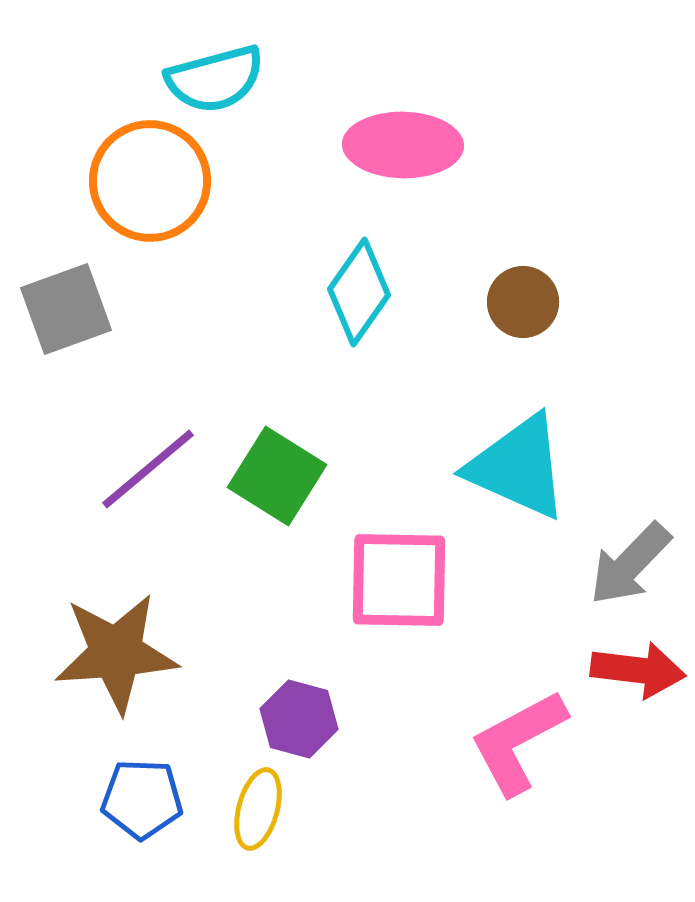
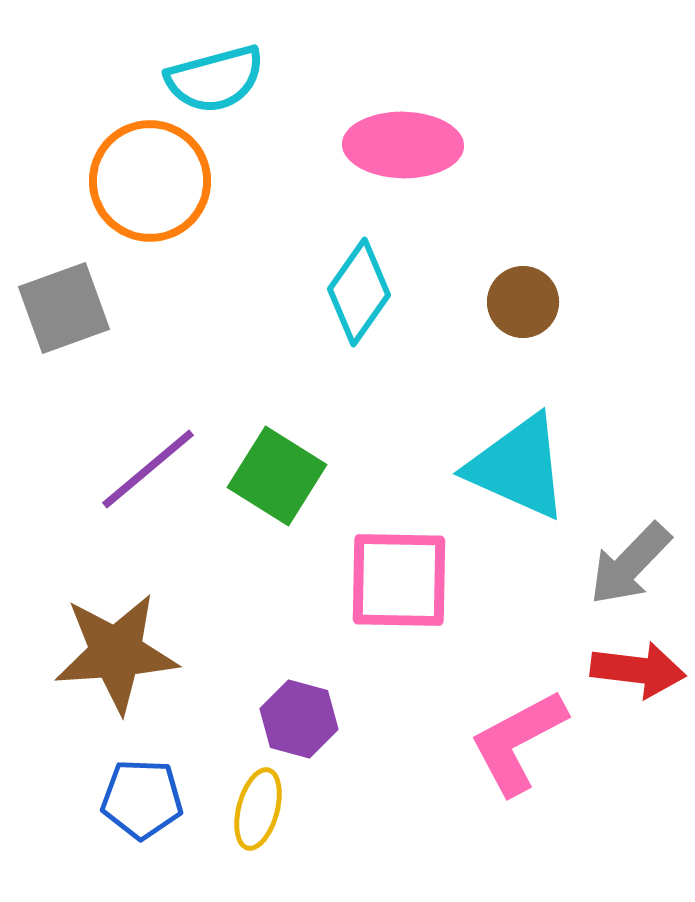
gray square: moved 2 px left, 1 px up
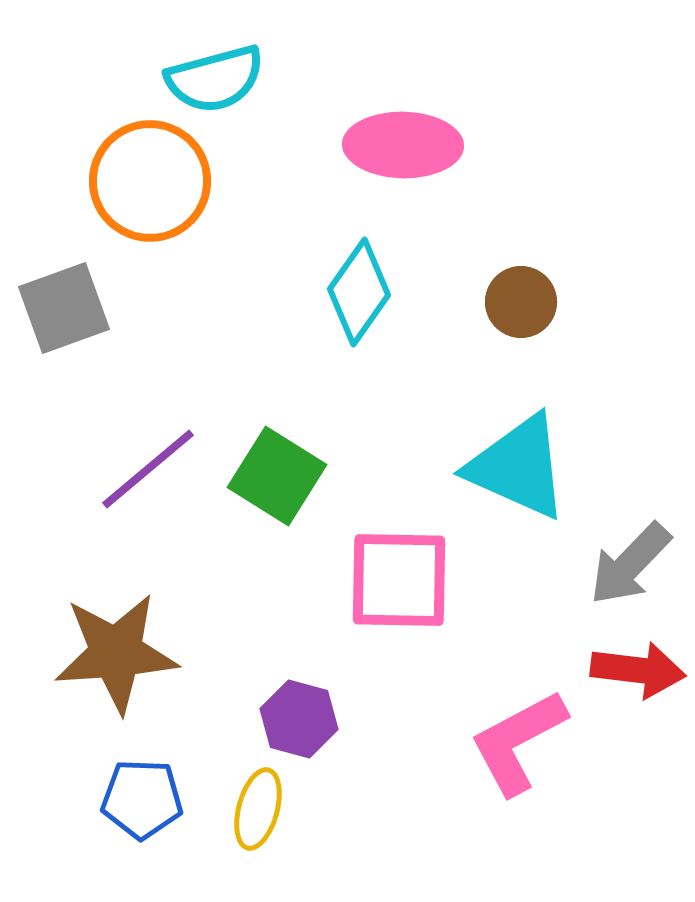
brown circle: moved 2 px left
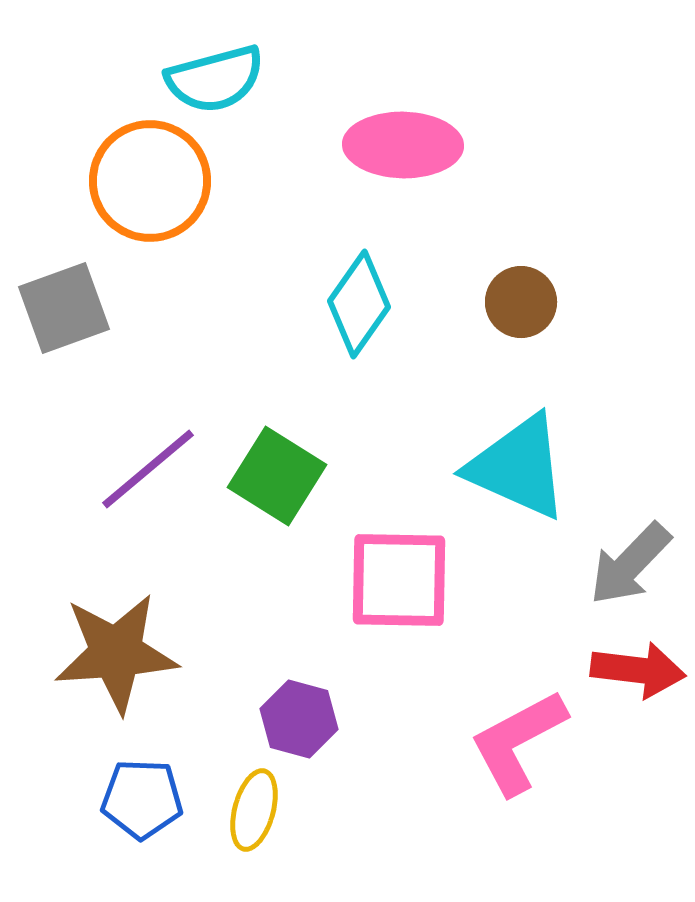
cyan diamond: moved 12 px down
yellow ellipse: moved 4 px left, 1 px down
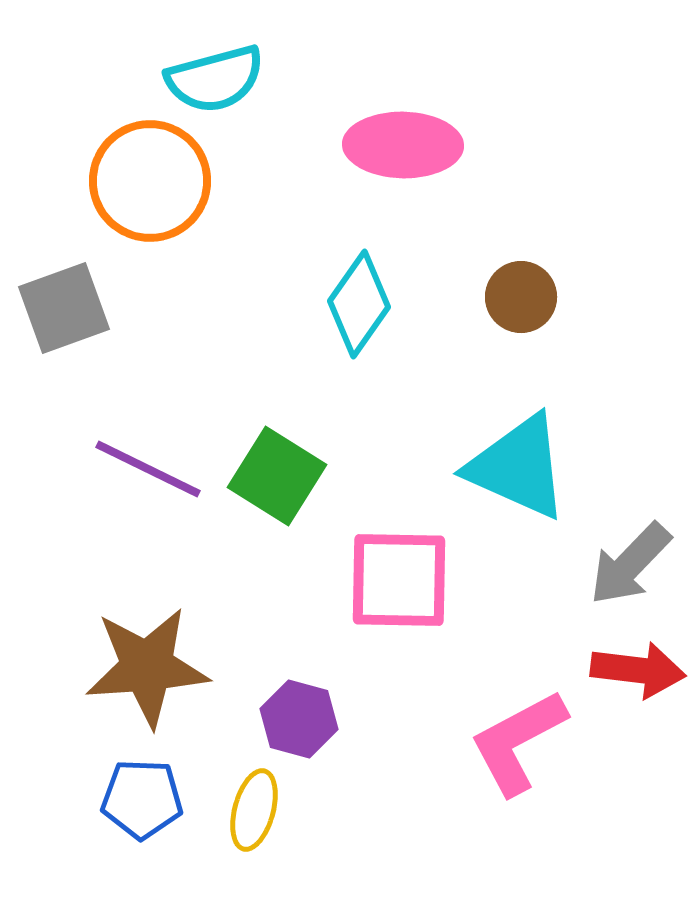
brown circle: moved 5 px up
purple line: rotated 66 degrees clockwise
brown star: moved 31 px right, 14 px down
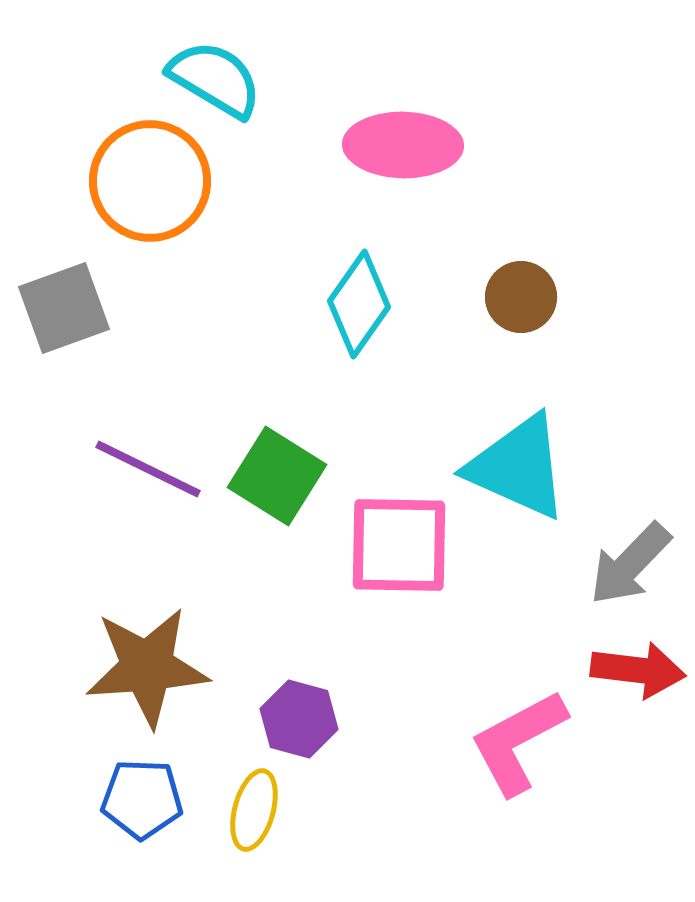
cyan semicircle: rotated 134 degrees counterclockwise
pink square: moved 35 px up
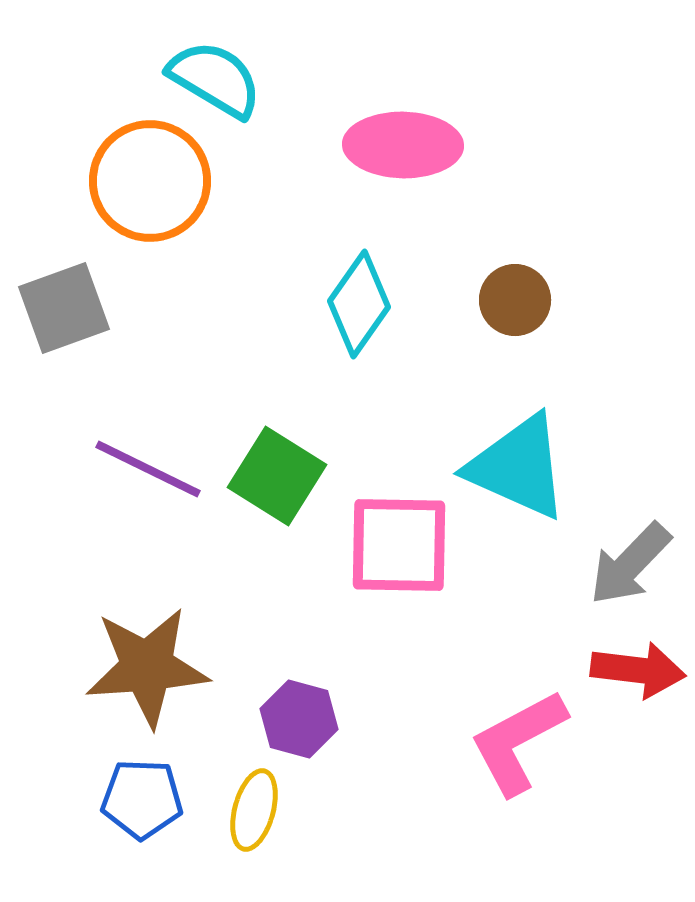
brown circle: moved 6 px left, 3 px down
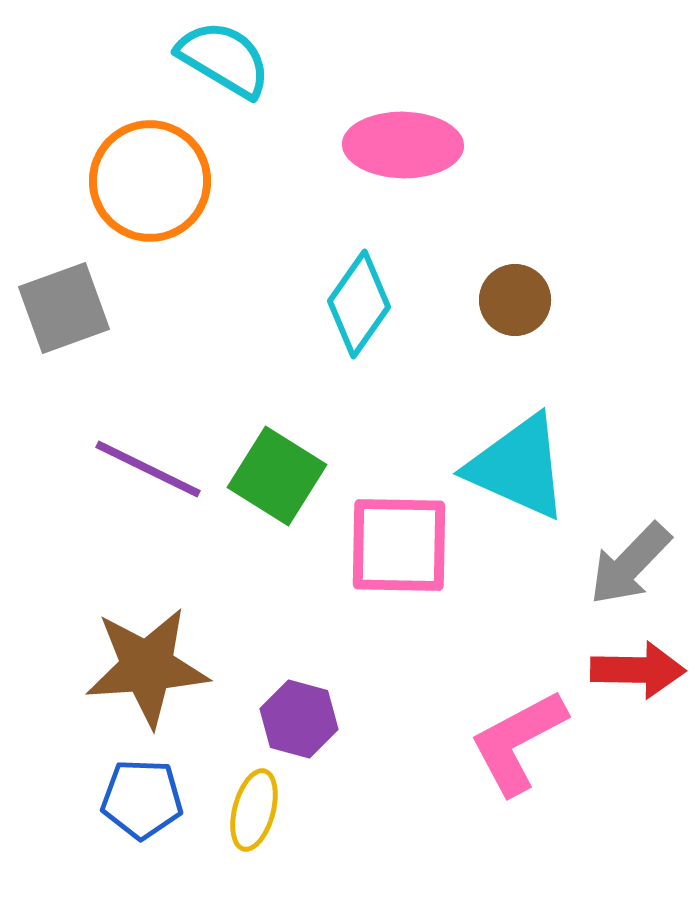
cyan semicircle: moved 9 px right, 20 px up
red arrow: rotated 6 degrees counterclockwise
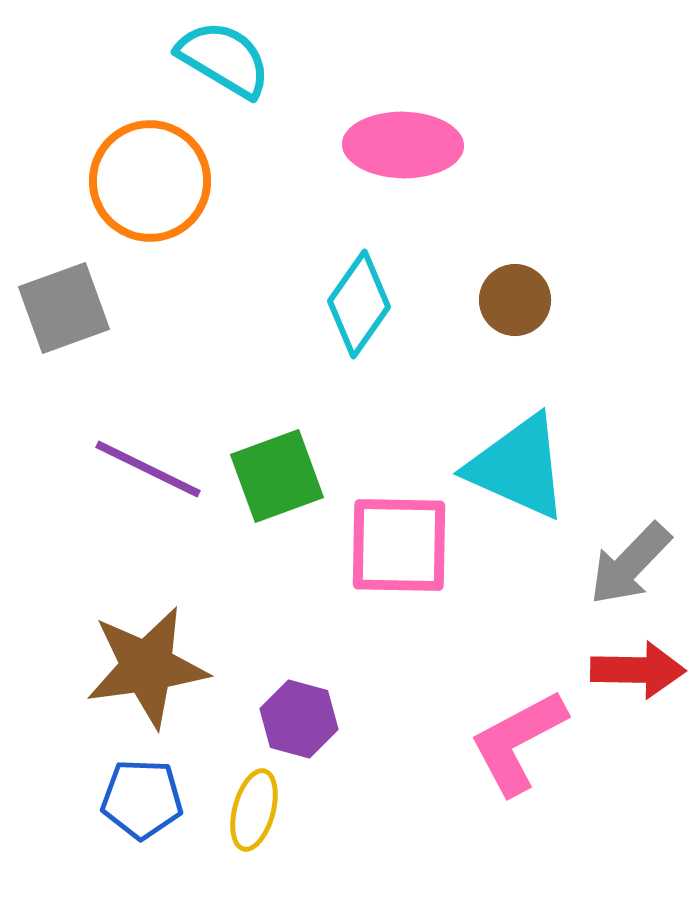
green square: rotated 38 degrees clockwise
brown star: rotated 4 degrees counterclockwise
